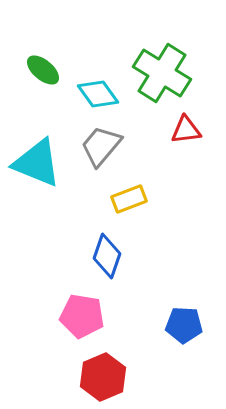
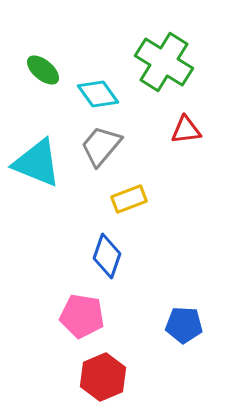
green cross: moved 2 px right, 11 px up
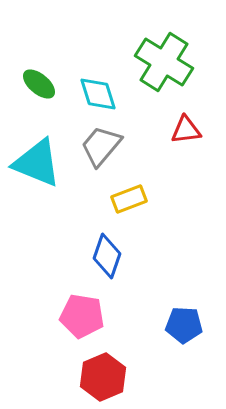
green ellipse: moved 4 px left, 14 px down
cyan diamond: rotated 18 degrees clockwise
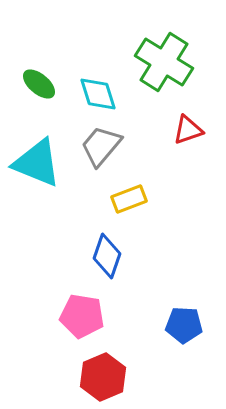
red triangle: moved 2 px right; rotated 12 degrees counterclockwise
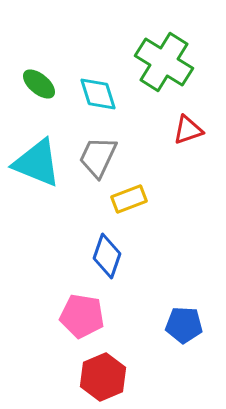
gray trapezoid: moved 3 px left, 11 px down; rotated 15 degrees counterclockwise
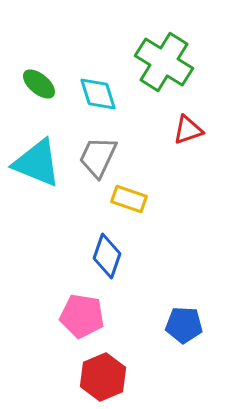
yellow rectangle: rotated 40 degrees clockwise
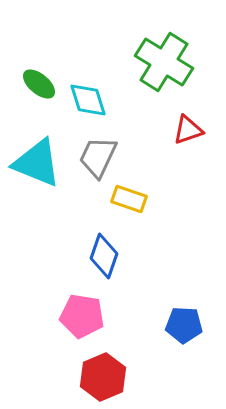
cyan diamond: moved 10 px left, 6 px down
blue diamond: moved 3 px left
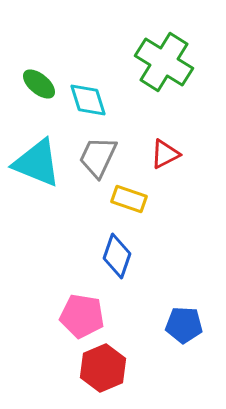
red triangle: moved 23 px left, 24 px down; rotated 8 degrees counterclockwise
blue diamond: moved 13 px right
red hexagon: moved 9 px up
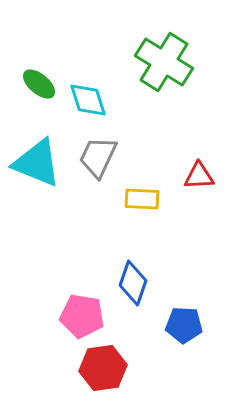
red triangle: moved 34 px right, 22 px down; rotated 24 degrees clockwise
yellow rectangle: moved 13 px right; rotated 16 degrees counterclockwise
blue diamond: moved 16 px right, 27 px down
red hexagon: rotated 15 degrees clockwise
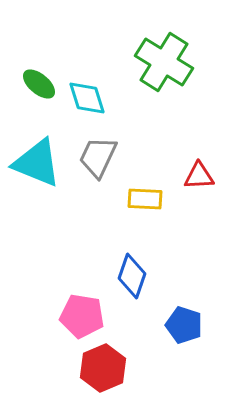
cyan diamond: moved 1 px left, 2 px up
yellow rectangle: moved 3 px right
blue diamond: moved 1 px left, 7 px up
blue pentagon: rotated 15 degrees clockwise
red hexagon: rotated 15 degrees counterclockwise
